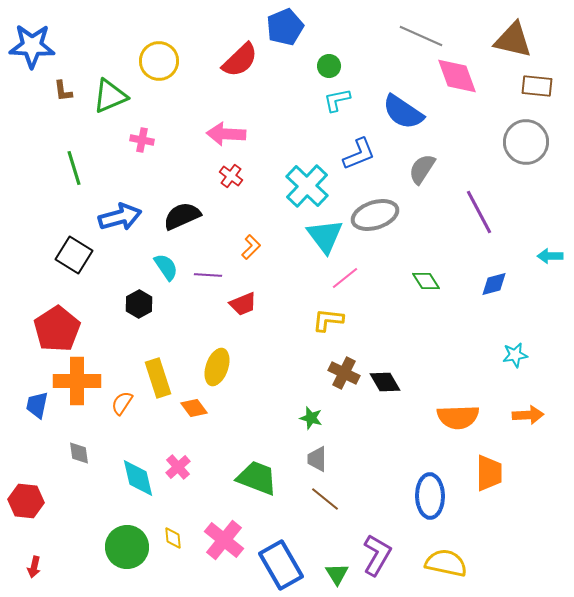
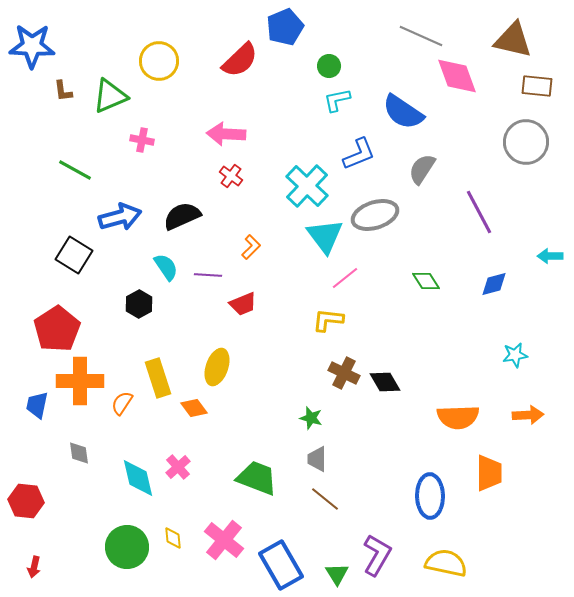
green line at (74, 168): moved 1 px right, 2 px down; rotated 44 degrees counterclockwise
orange cross at (77, 381): moved 3 px right
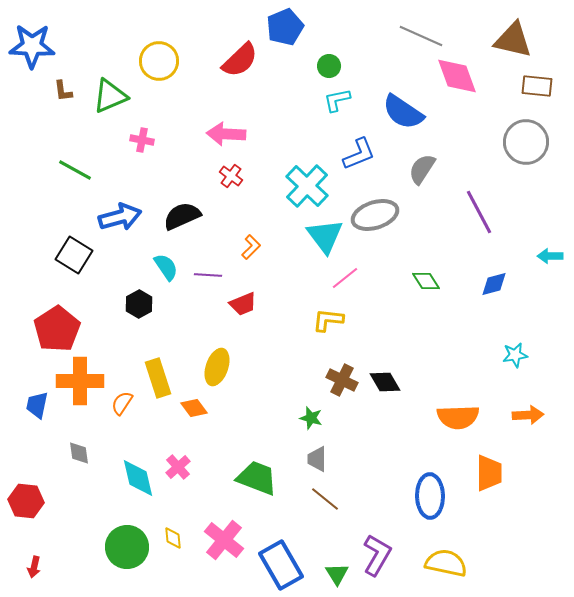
brown cross at (344, 373): moved 2 px left, 7 px down
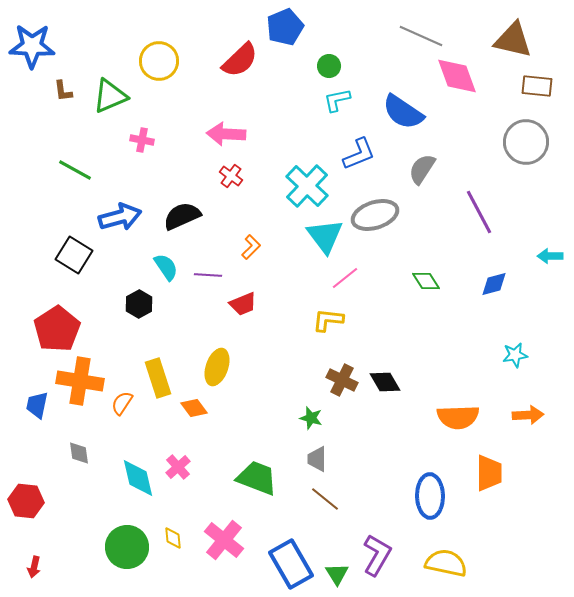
orange cross at (80, 381): rotated 9 degrees clockwise
blue rectangle at (281, 565): moved 10 px right, 1 px up
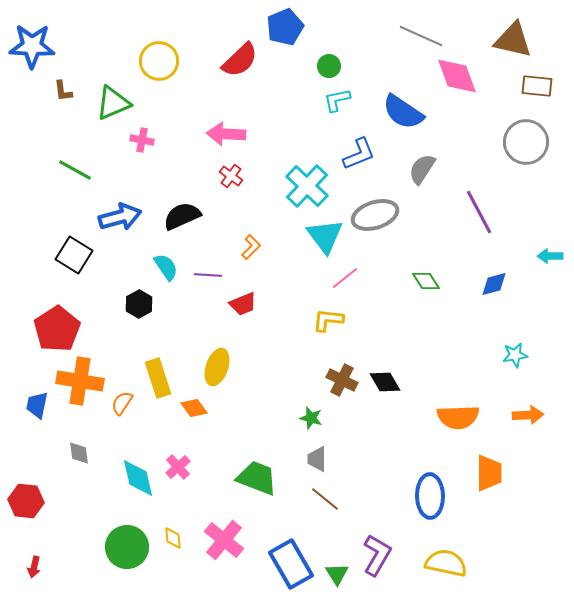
green triangle at (110, 96): moved 3 px right, 7 px down
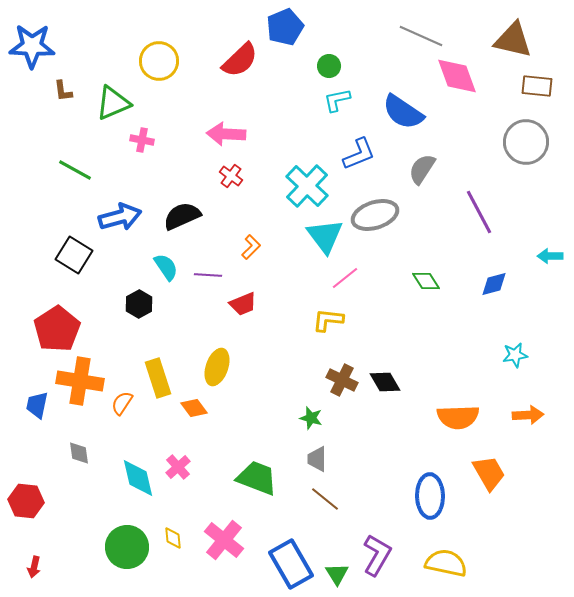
orange trapezoid at (489, 473): rotated 30 degrees counterclockwise
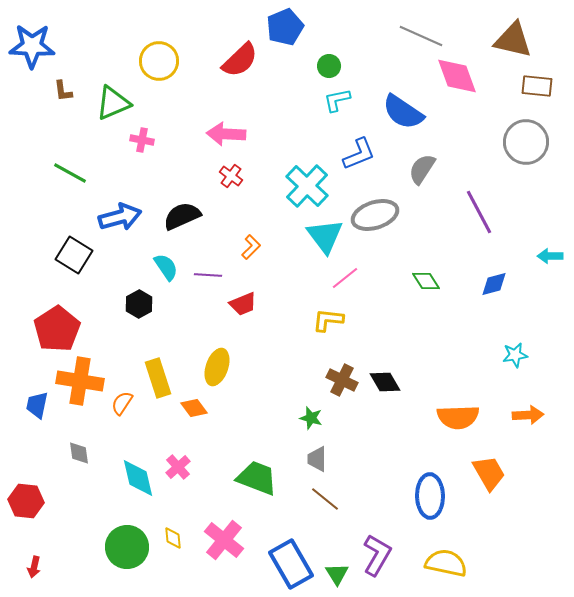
green line at (75, 170): moved 5 px left, 3 px down
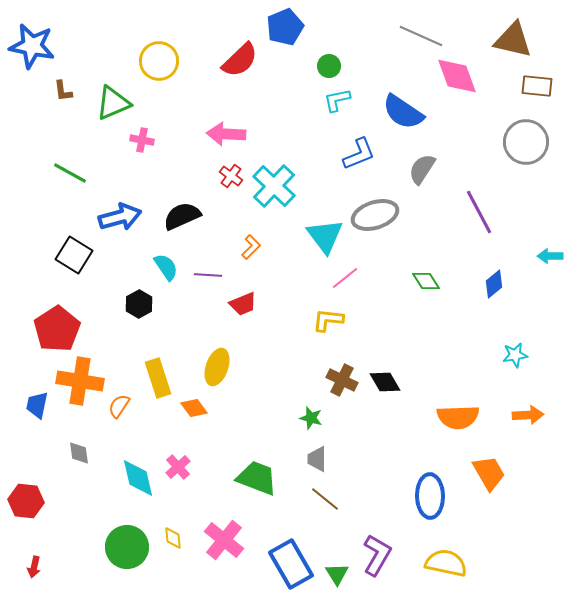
blue star at (32, 46): rotated 9 degrees clockwise
cyan cross at (307, 186): moved 33 px left
blue diamond at (494, 284): rotated 24 degrees counterclockwise
orange semicircle at (122, 403): moved 3 px left, 3 px down
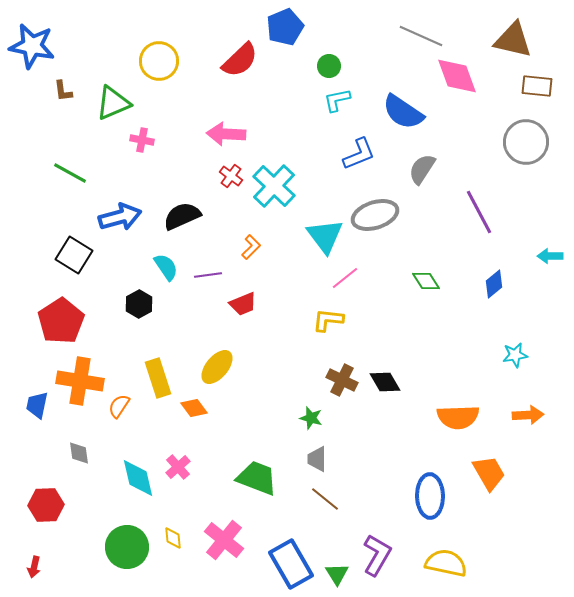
purple line at (208, 275): rotated 12 degrees counterclockwise
red pentagon at (57, 329): moved 4 px right, 8 px up
yellow ellipse at (217, 367): rotated 21 degrees clockwise
red hexagon at (26, 501): moved 20 px right, 4 px down; rotated 8 degrees counterclockwise
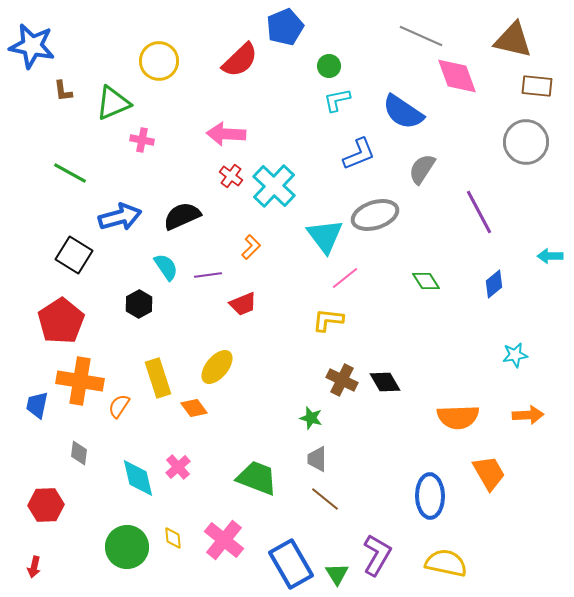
gray diamond at (79, 453): rotated 15 degrees clockwise
